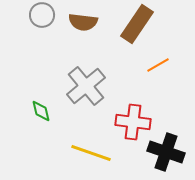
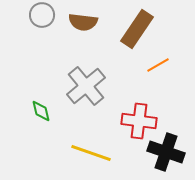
brown rectangle: moved 5 px down
red cross: moved 6 px right, 1 px up
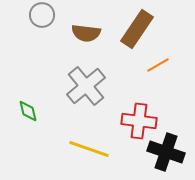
brown semicircle: moved 3 px right, 11 px down
green diamond: moved 13 px left
yellow line: moved 2 px left, 4 px up
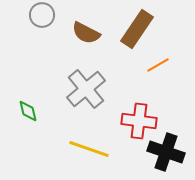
brown semicircle: rotated 20 degrees clockwise
gray cross: moved 3 px down
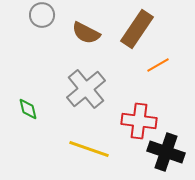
green diamond: moved 2 px up
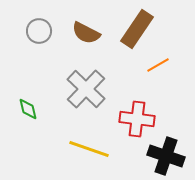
gray circle: moved 3 px left, 16 px down
gray cross: rotated 6 degrees counterclockwise
red cross: moved 2 px left, 2 px up
black cross: moved 4 px down
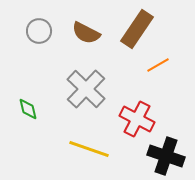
red cross: rotated 20 degrees clockwise
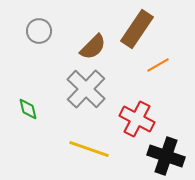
brown semicircle: moved 7 px right, 14 px down; rotated 72 degrees counterclockwise
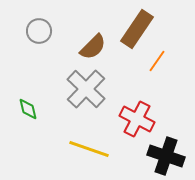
orange line: moved 1 px left, 4 px up; rotated 25 degrees counterclockwise
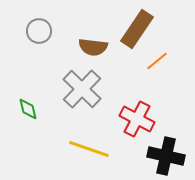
brown semicircle: rotated 52 degrees clockwise
orange line: rotated 15 degrees clockwise
gray cross: moved 4 px left
black cross: rotated 6 degrees counterclockwise
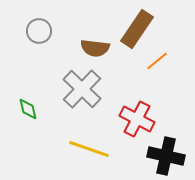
brown semicircle: moved 2 px right, 1 px down
